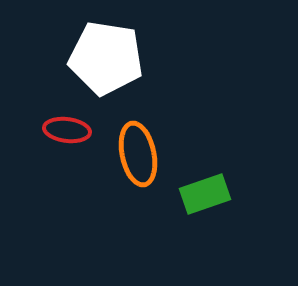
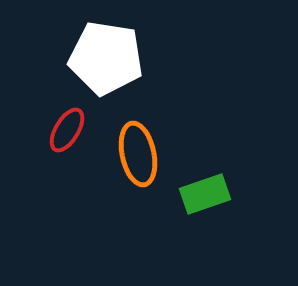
red ellipse: rotated 66 degrees counterclockwise
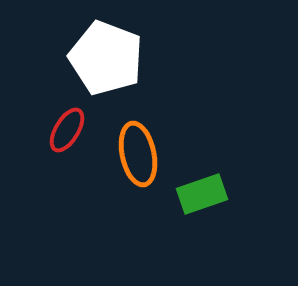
white pentagon: rotated 12 degrees clockwise
green rectangle: moved 3 px left
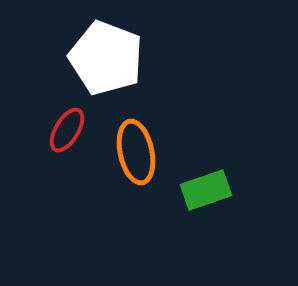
orange ellipse: moved 2 px left, 2 px up
green rectangle: moved 4 px right, 4 px up
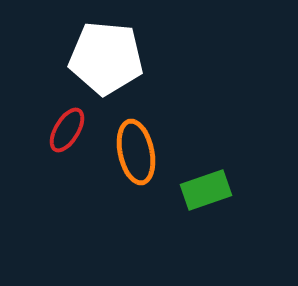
white pentagon: rotated 16 degrees counterclockwise
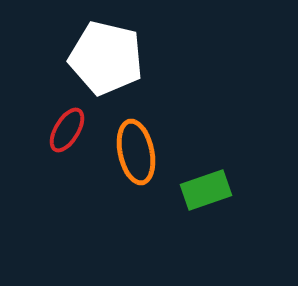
white pentagon: rotated 8 degrees clockwise
